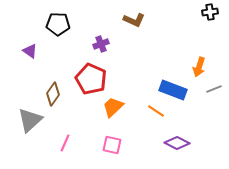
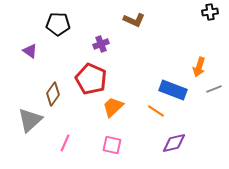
purple diamond: moved 3 px left; rotated 40 degrees counterclockwise
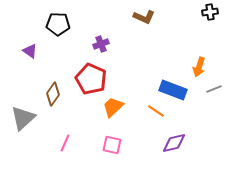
brown L-shape: moved 10 px right, 3 px up
gray triangle: moved 7 px left, 2 px up
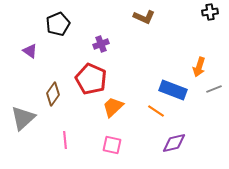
black pentagon: rotated 25 degrees counterclockwise
pink line: moved 3 px up; rotated 30 degrees counterclockwise
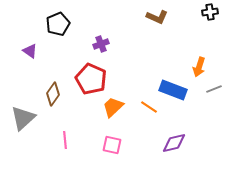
brown L-shape: moved 13 px right
orange line: moved 7 px left, 4 px up
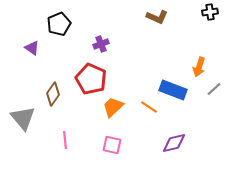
black pentagon: moved 1 px right
purple triangle: moved 2 px right, 3 px up
gray line: rotated 21 degrees counterclockwise
gray triangle: rotated 28 degrees counterclockwise
